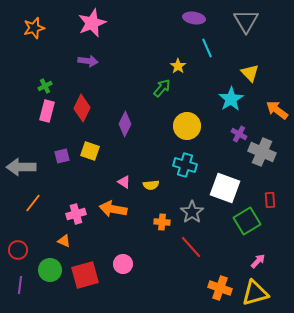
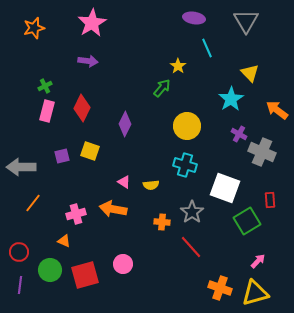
pink star at (92, 23): rotated 8 degrees counterclockwise
red circle at (18, 250): moved 1 px right, 2 px down
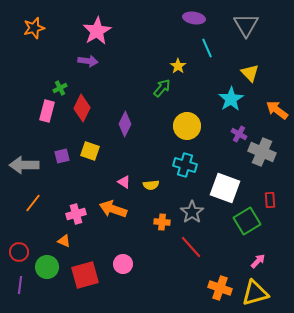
gray triangle at (246, 21): moved 4 px down
pink star at (92, 23): moved 5 px right, 8 px down
green cross at (45, 86): moved 15 px right, 2 px down
gray arrow at (21, 167): moved 3 px right, 2 px up
orange arrow at (113, 209): rotated 8 degrees clockwise
green circle at (50, 270): moved 3 px left, 3 px up
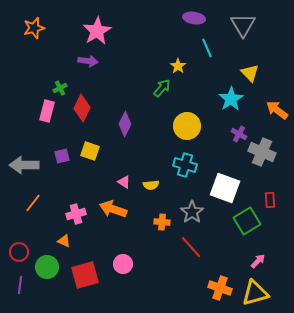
gray triangle at (246, 25): moved 3 px left
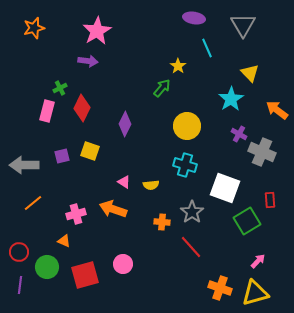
orange line at (33, 203): rotated 12 degrees clockwise
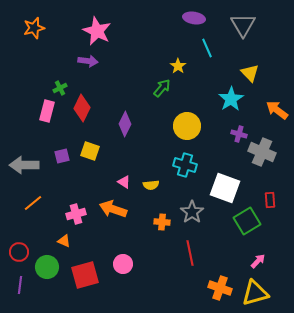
pink star at (97, 31): rotated 16 degrees counterclockwise
purple cross at (239, 134): rotated 14 degrees counterclockwise
red line at (191, 247): moved 1 px left, 6 px down; rotated 30 degrees clockwise
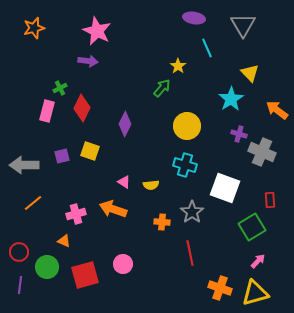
green square at (247, 221): moved 5 px right, 6 px down
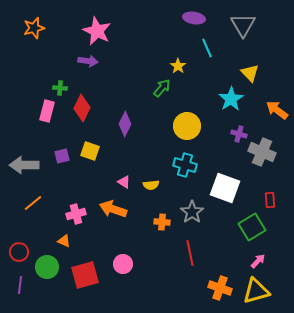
green cross at (60, 88): rotated 32 degrees clockwise
yellow triangle at (255, 293): moved 1 px right, 2 px up
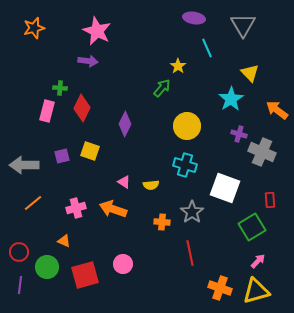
pink cross at (76, 214): moved 6 px up
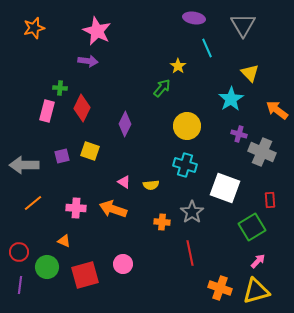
pink cross at (76, 208): rotated 18 degrees clockwise
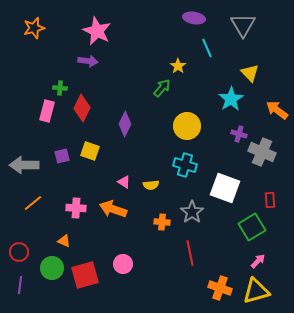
green circle at (47, 267): moved 5 px right, 1 px down
